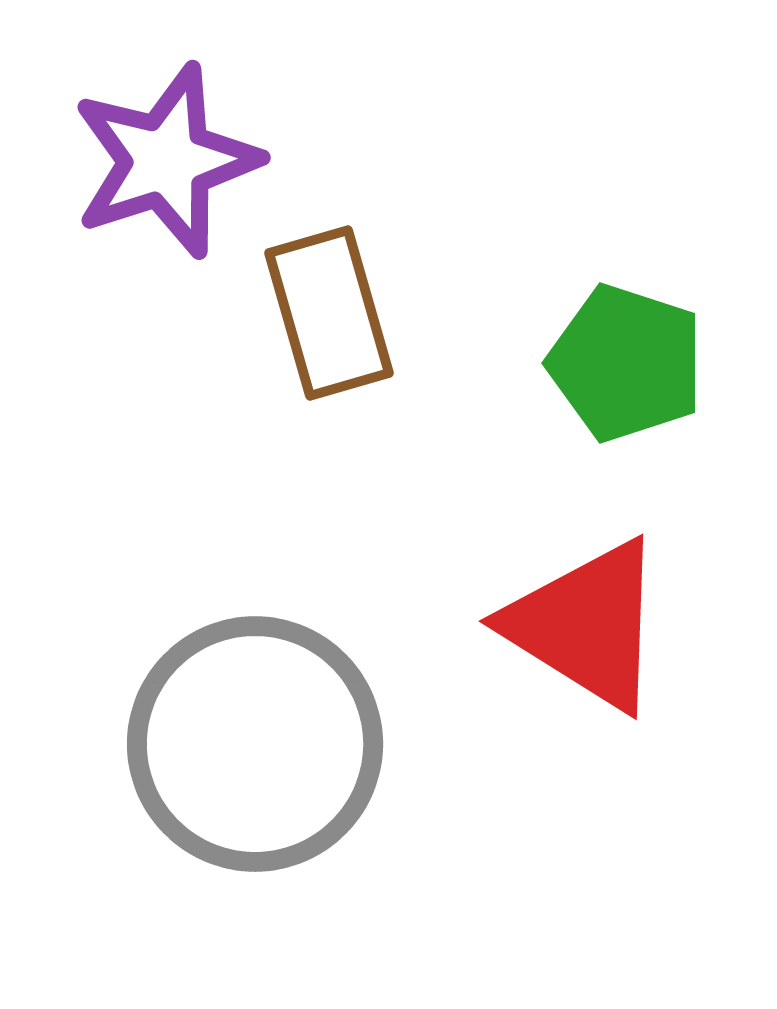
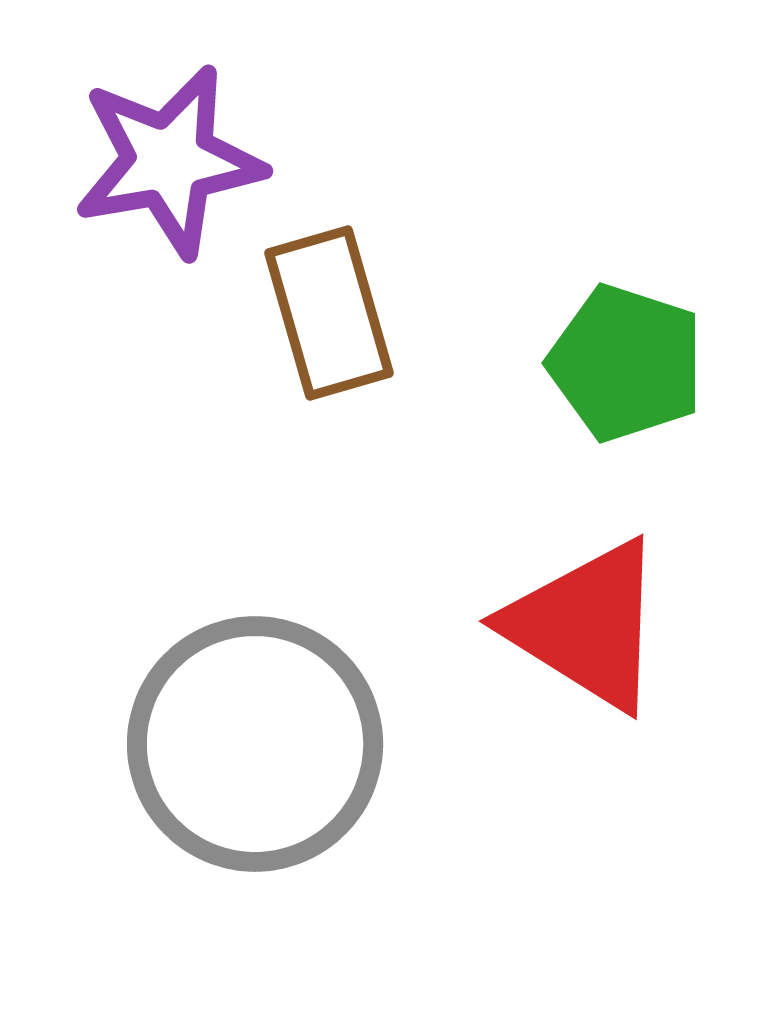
purple star: moved 3 px right; rotated 8 degrees clockwise
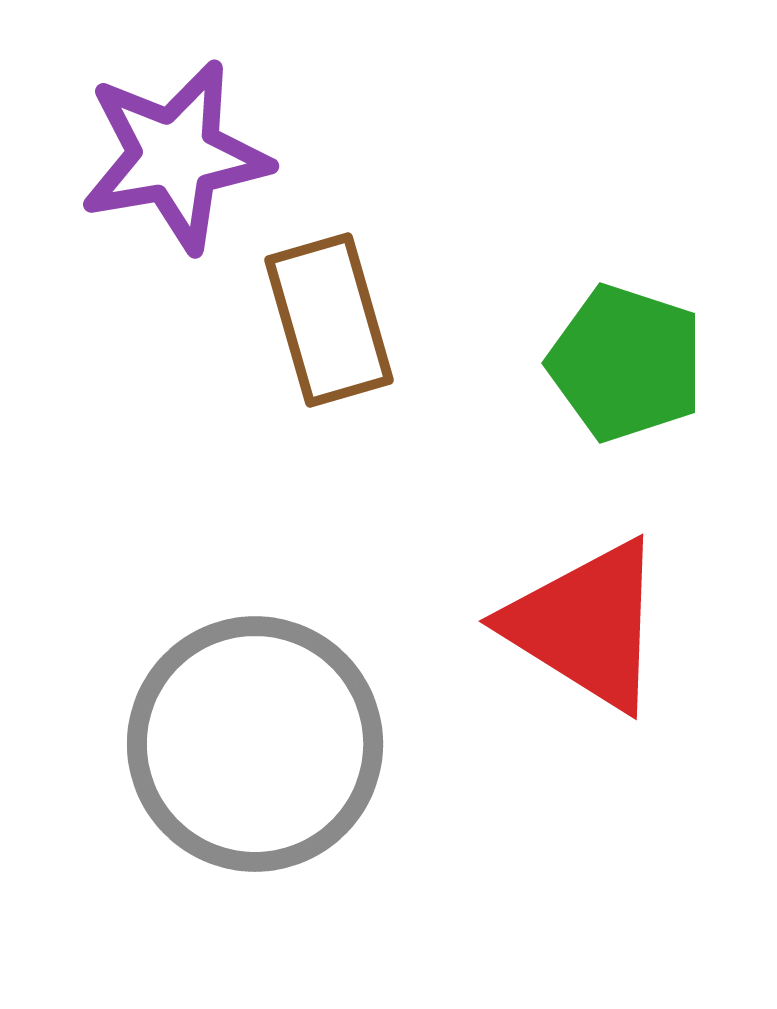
purple star: moved 6 px right, 5 px up
brown rectangle: moved 7 px down
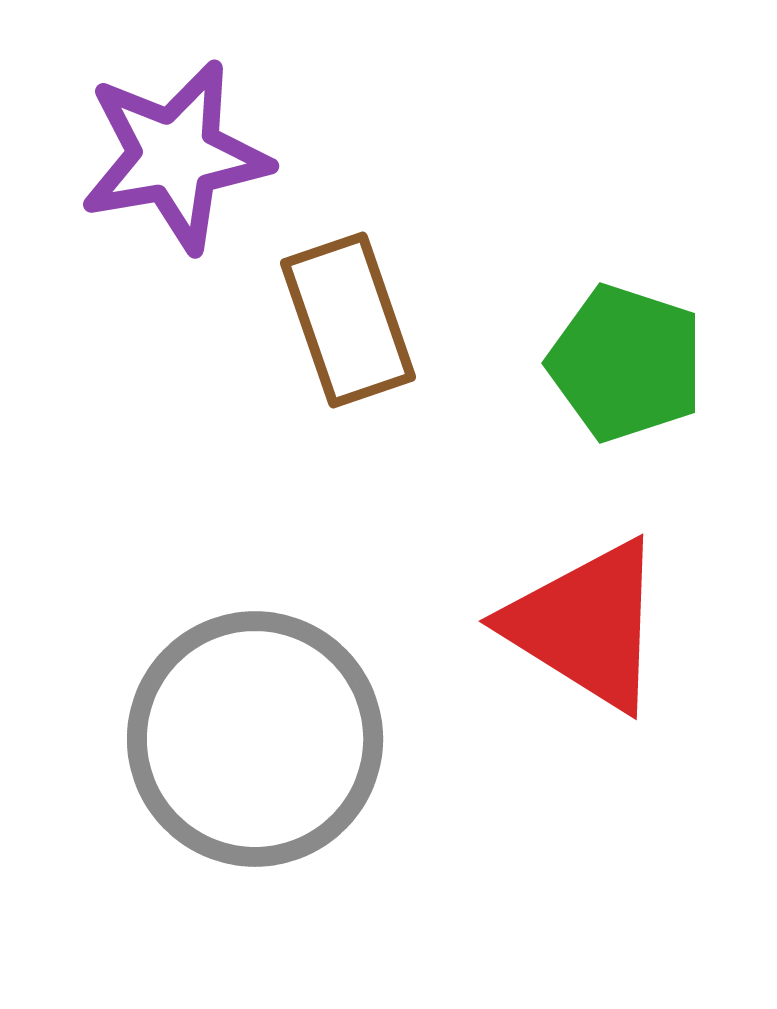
brown rectangle: moved 19 px right; rotated 3 degrees counterclockwise
gray circle: moved 5 px up
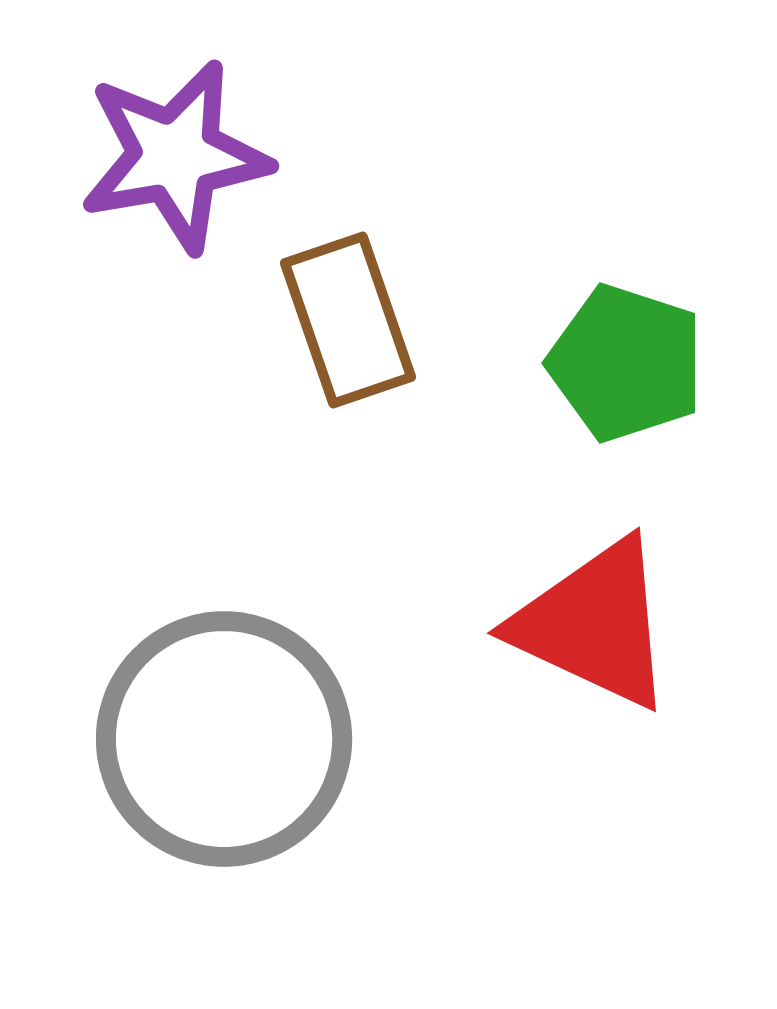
red triangle: moved 8 px right, 1 px up; rotated 7 degrees counterclockwise
gray circle: moved 31 px left
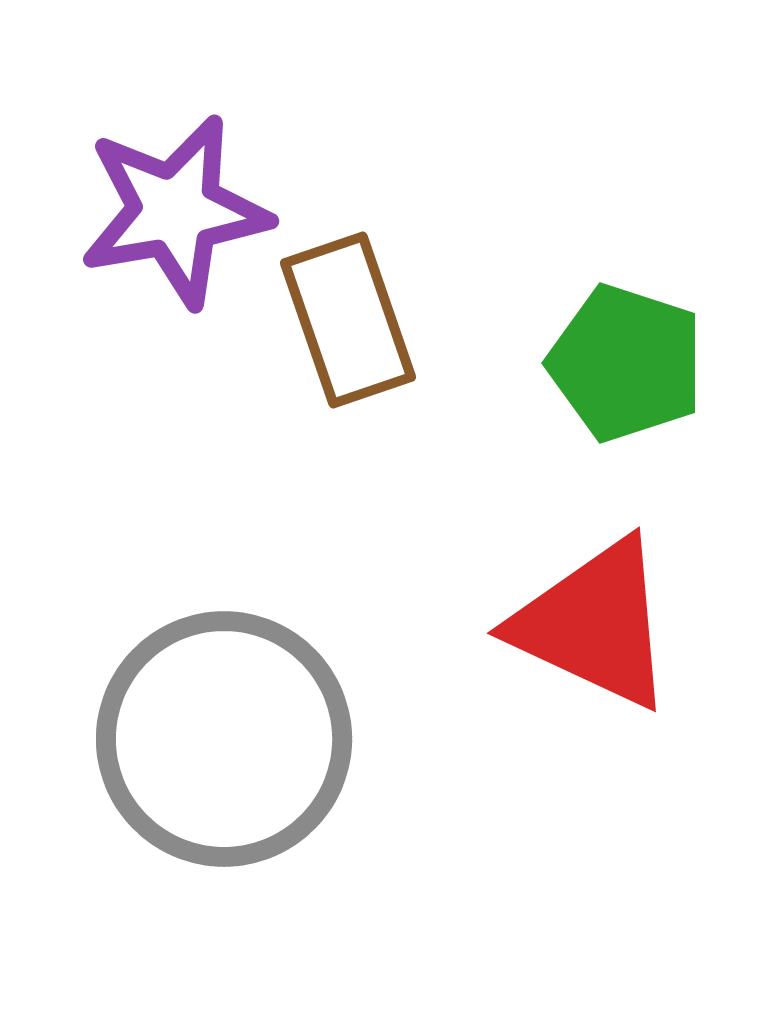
purple star: moved 55 px down
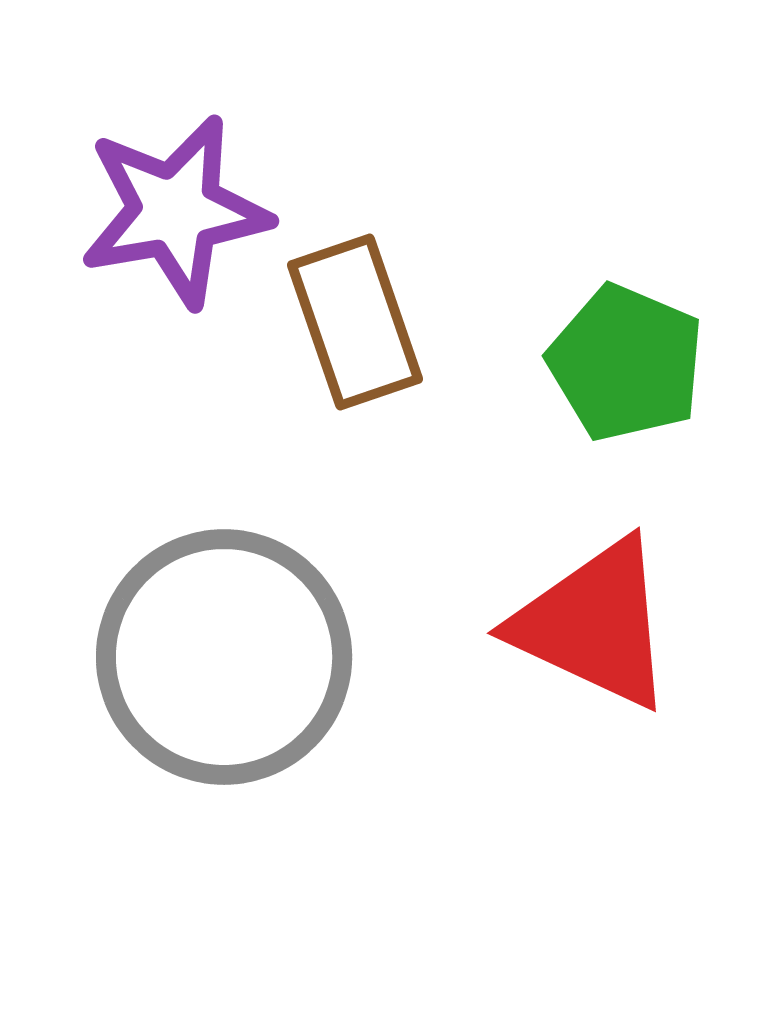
brown rectangle: moved 7 px right, 2 px down
green pentagon: rotated 5 degrees clockwise
gray circle: moved 82 px up
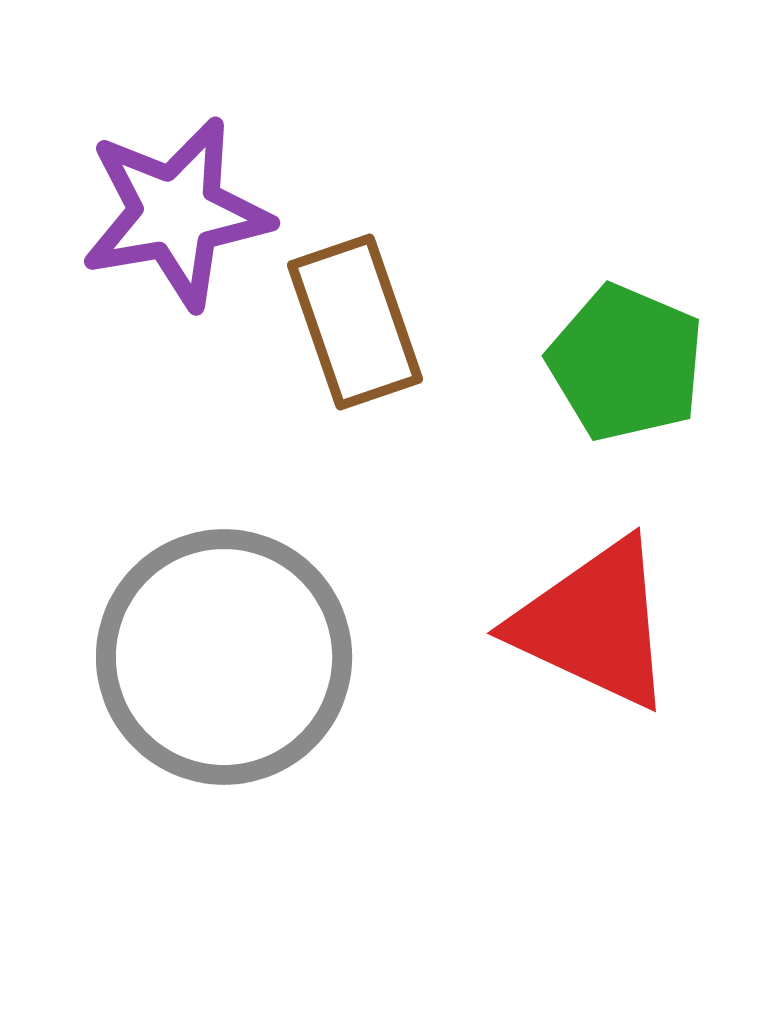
purple star: moved 1 px right, 2 px down
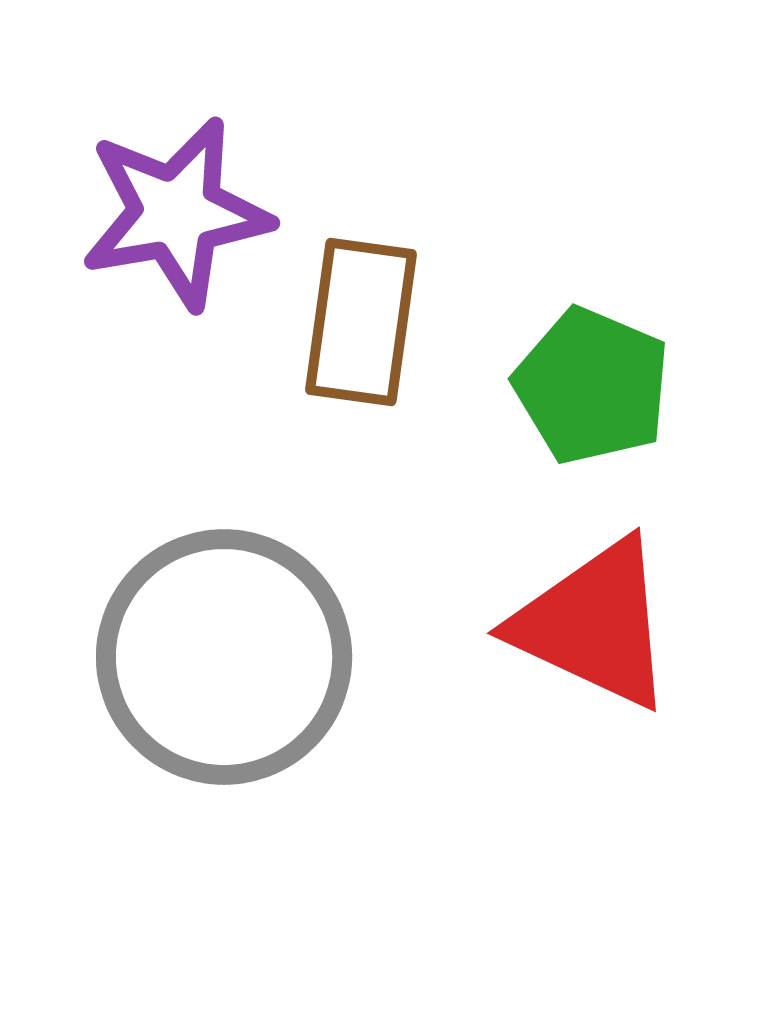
brown rectangle: moved 6 px right; rotated 27 degrees clockwise
green pentagon: moved 34 px left, 23 px down
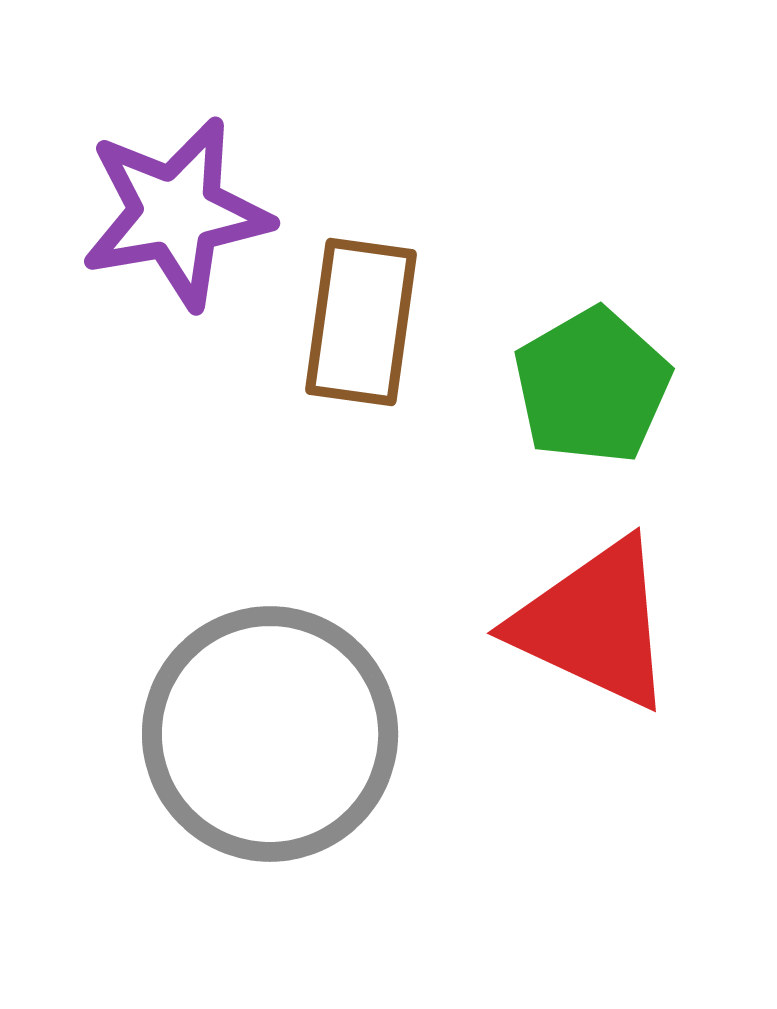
green pentagon: rotated 19 degrees clockwise
gray circle: moved 46 px right, 77 px down
